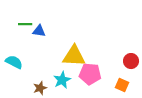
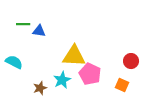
green line: moved 2 px left
pink pentagon: rotated 20 degrees clockwise
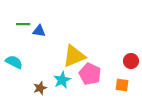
yellow triangle: rotated 25 degrees counterclockwise
orange square: rotated 16 degrees counterclockwise
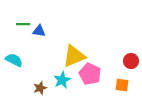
cyan semicircle: moved 2 px up
